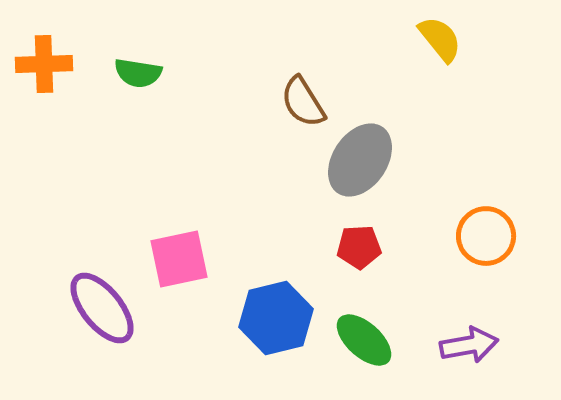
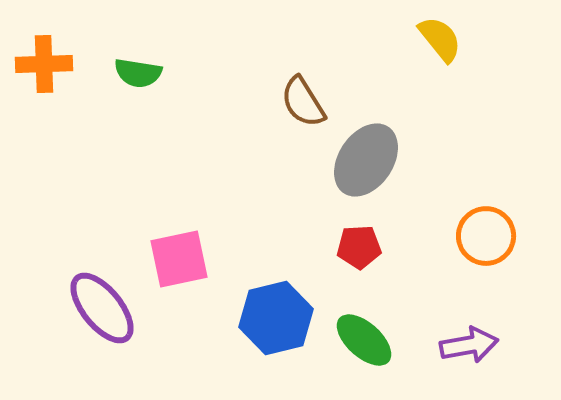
gray ellipse: moved 6 px right
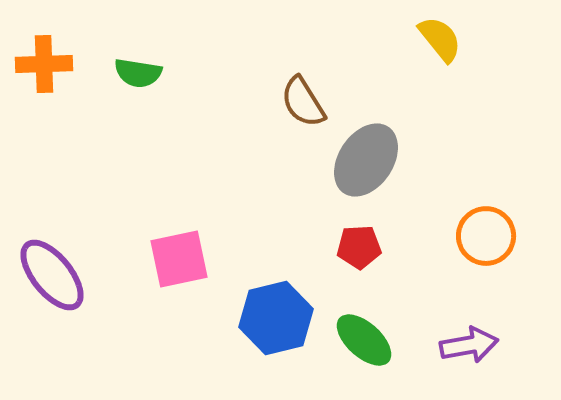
purple ellipse: moved 50 px left, 33 px up
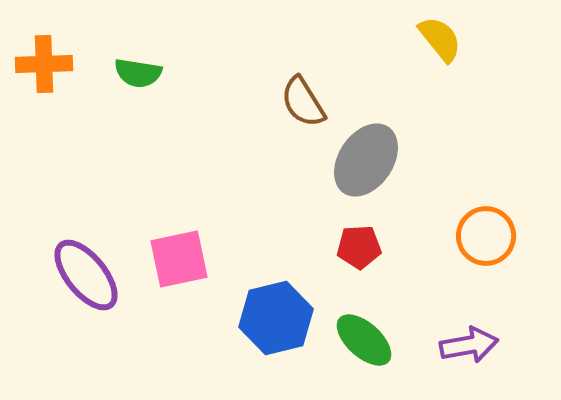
purple ellipse: moved 34 px right
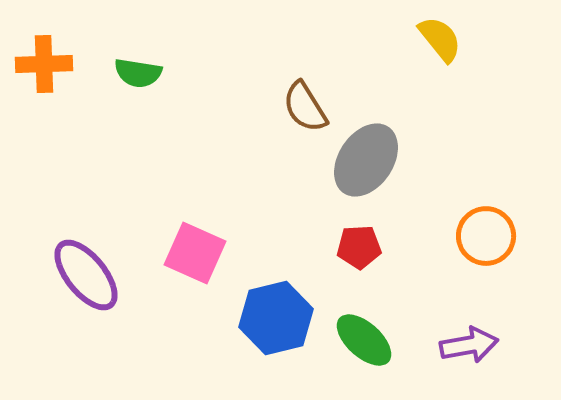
brown semicircle: moved 2 px right, 5 px down
pink square: moved 16 px right, 6 px up; rotated 36 degrees clockwise
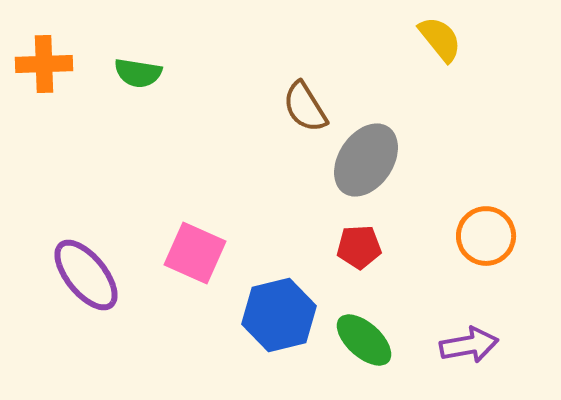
blue hexagon: moved 3 px right, 3 px up
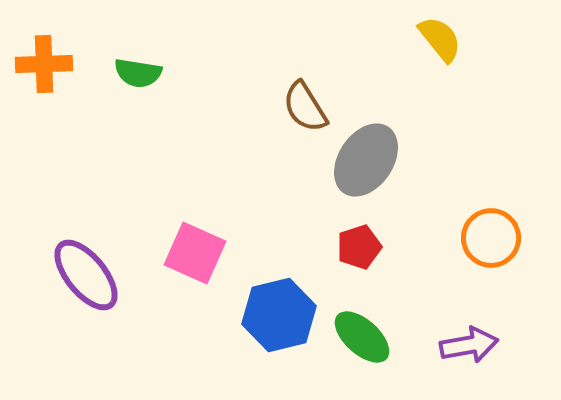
orange circle: moved 5 px right, 2 px down
red pentagon: rotated 15 degrees counterclockwise
green ellipse: moved 2 px left, 3 px up
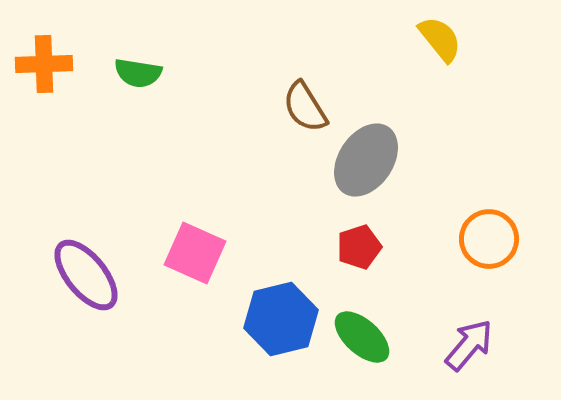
orange circle: moved 2 px left, 1 px down
blue hexagon: moved 2 px right, 4 px down
purple arrow: rotated 40 degrees counterclockwise
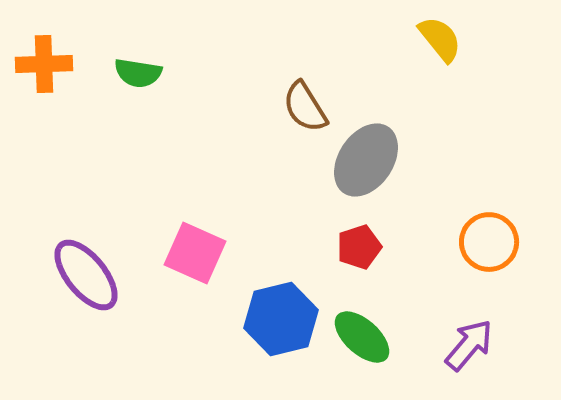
orange circle: moved 3 px down
